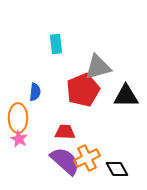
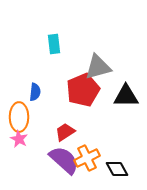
cyan rectangle: moved 2 px left
orange ellipse: moved 1 px right, 1 px up
red trapezoid: rotated 35 degrees counterclockwise
purple semicircle: moved 1 px left, 1 px up
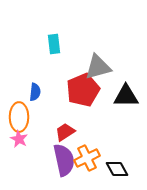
purple semicircle: rotated 36 degrees clockwise
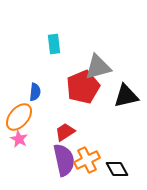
red pentagon: moved 3 px up
black triangle: rotated 12 degrees counterclockwise
orange ellipse: rotated 40 degrees clockwise
orange cross: moved 2 px down
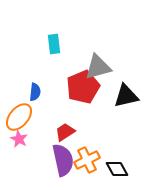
purple semicircle: moved 1 px left
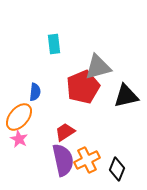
black diamond: rotated 50 degrees clockwise
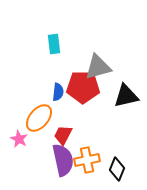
red pentagon: rotated 24 degrees clockwise
blue semicircle: moved 23 px right
orange ellipse: moved 20 px right, 1 px down
red trapezoid: moved 2 px left, 3 px down; rotated 30 degrees counterclockwise
orange cross: rotated 15 degrees clockwise
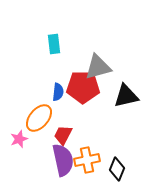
pink star: rotated 24 degrees clockwise
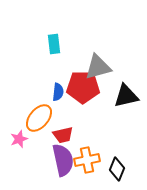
red trapezoid: rotated 130 degrees counterclockwise
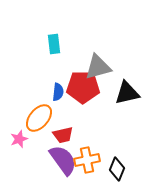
black triangle: moved 1 px right, 3 px up
purple semicircle: rotated 24 degrees counterclockwise
